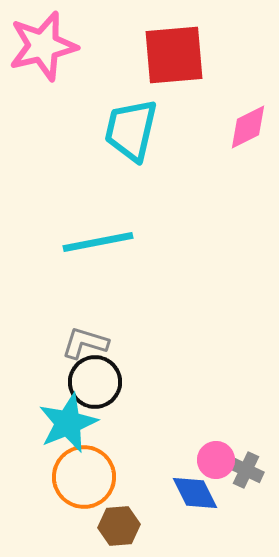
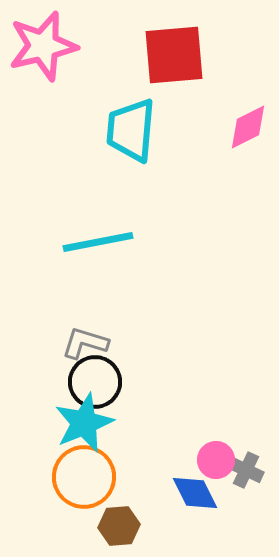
cyan trapezoid: rotated 8 degrees counterclockwise
cyan star: moved 16 px right
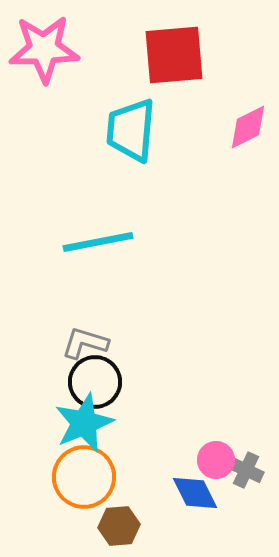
pink star: moved 1 px right, 3 px down; rotated 12 degrees clockwise
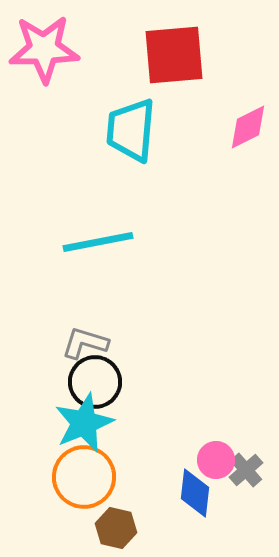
gray cross: rotated 24 degrees clockwise
blue diamond: rotated 33 degrees clockwise
brown hexagon: moved 3 px left, 2 px down; rotated 18 degrees clockwise
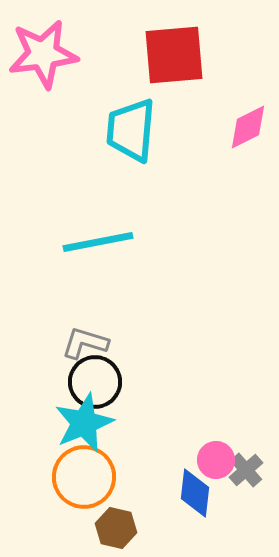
pink star: moved 1 px left, 5 px down; rotated 6 degrees counterclockwise
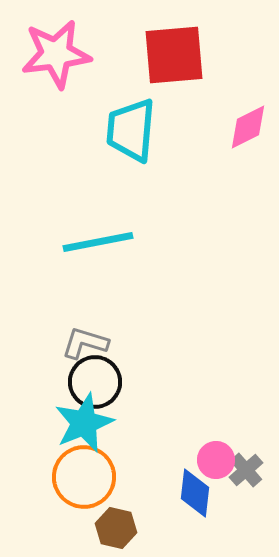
pink star: moved 13 px right
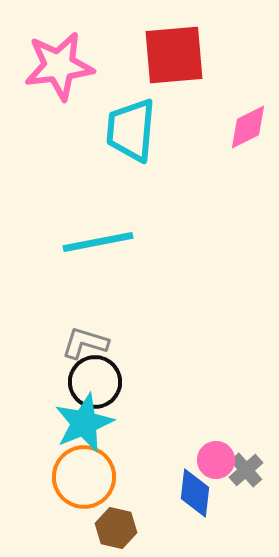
pink star: moved 3 px right, 12 px down
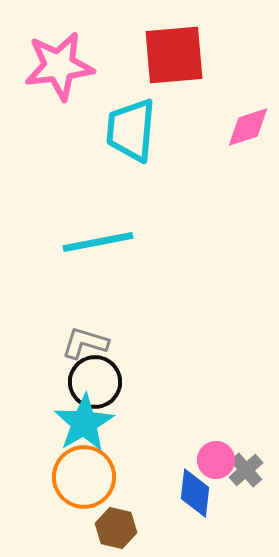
pink diamond: rotated 9 degrees clockwise
cyan star: rotated 8 degrees counterclockwise
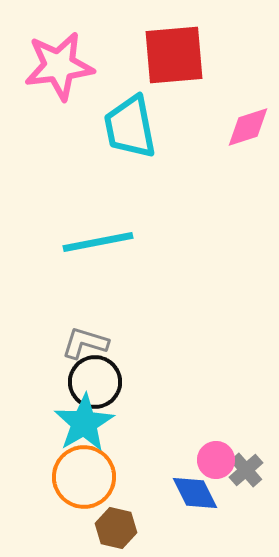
cyan trapezoid: moved 1 px left, 3 px up; rotated 16 degrees counterclockwise
blue diamond: rotated 33 degrees counterclockwise
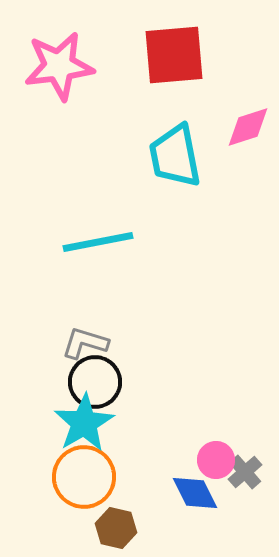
cyan trapezoid: moved 45 px right, 29 px down
gray cross: moved 1 px left, 2 px down
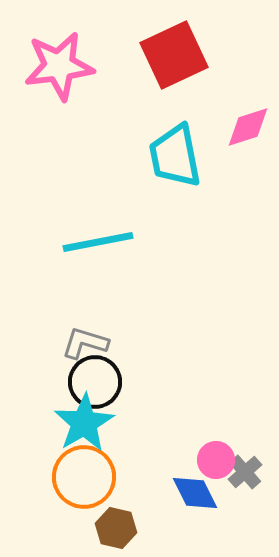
red square: rotated 20 degrees counterclockwise
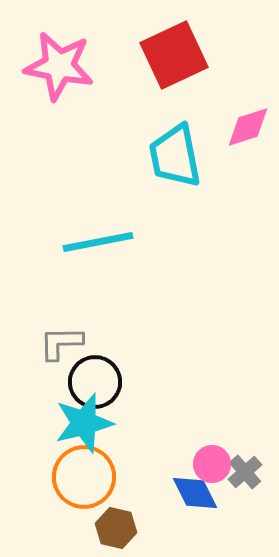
pink star: rotated 18 degrees clockwise
gray L-shape: moved 24 px left; rotated 18 degrees counterclockwise
cyan star: rotated 16 degrees clockwise
pink circle: moved 4 px left, 4 px down
